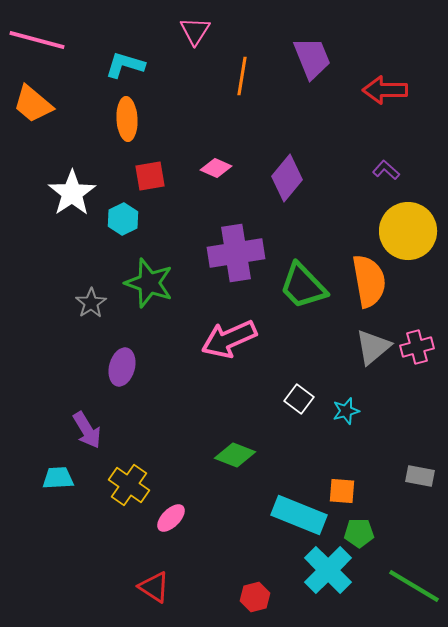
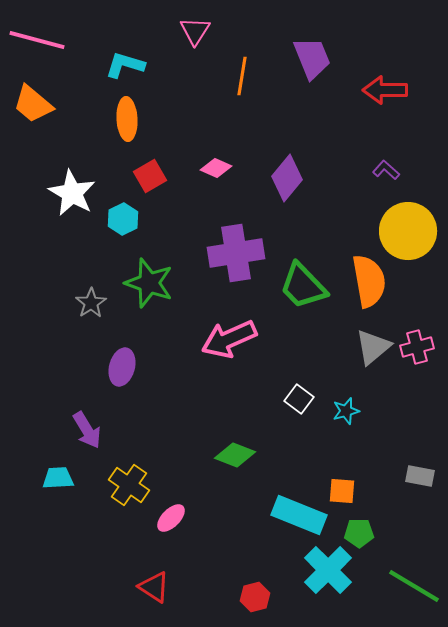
red square: rotated 20 degrees counterclockwise
white star: rotated 9 degrees counterclockwise
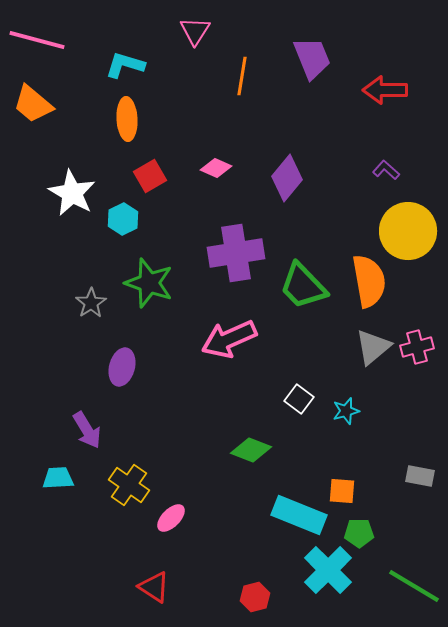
green diamond: moved 16 px right, 5 px up
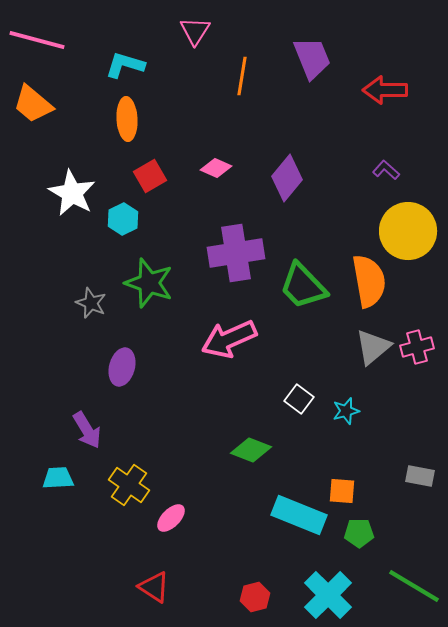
gray star: rotated 16 degrees counterclockwise
cyan cross: moved 25 px down
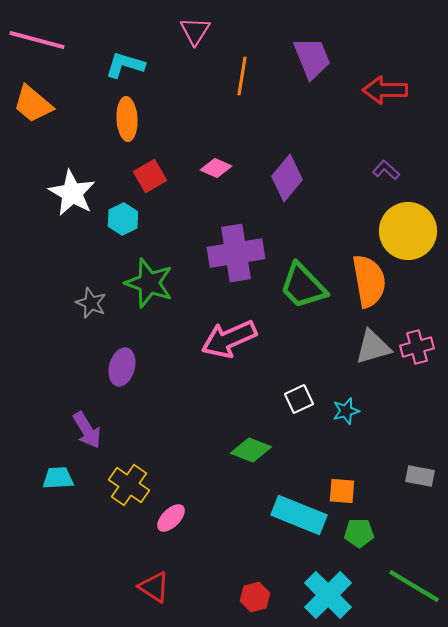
gray triangle: rotated 24 degrees clockwise
white square: rotated 28 degrees clockwise
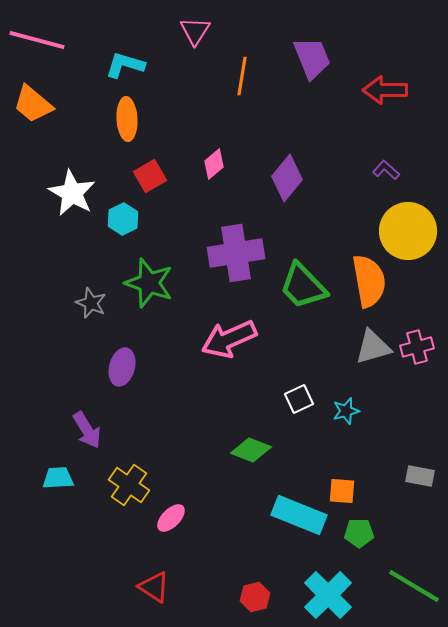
pink diamond: moved 2 px left, 4 px up; rotated 64 degrees counterclockwise
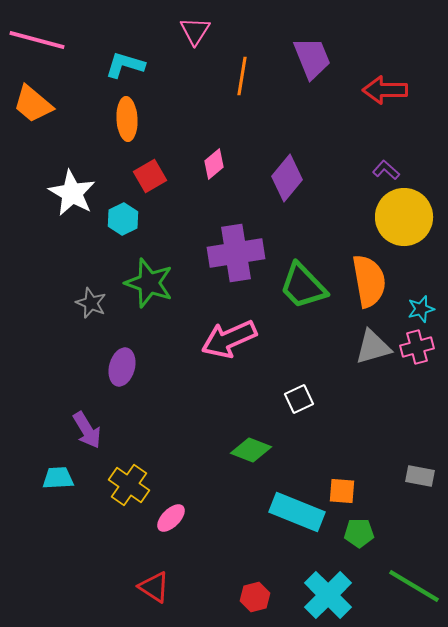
yellow circle: moved 4 px left, 14 px up
cyan star: moved 75 px right, 102 px up
cyan rectangle: moved 2 px left, 3 px up
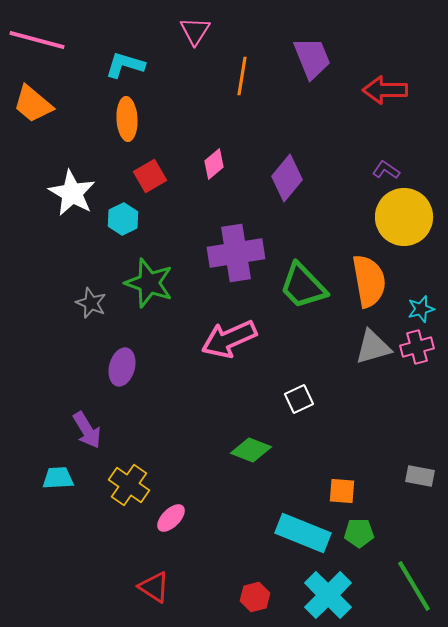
purple L-shape: rotated 8 degrees counterclockwise
cyan rectangle: moved 6 px right, 21 px down
green line: rotated 28 degrees clockwise
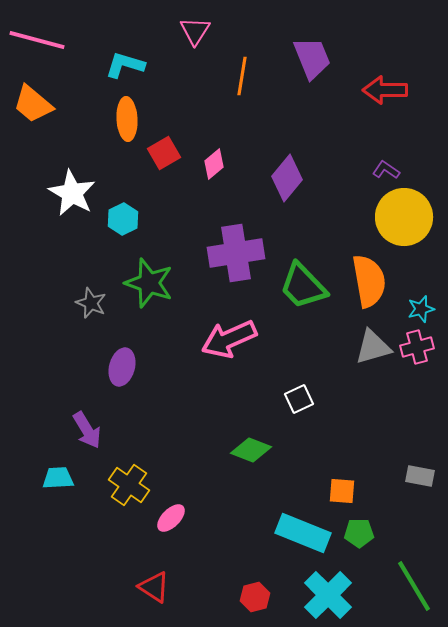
red square: moved 14 px right, 23 px up
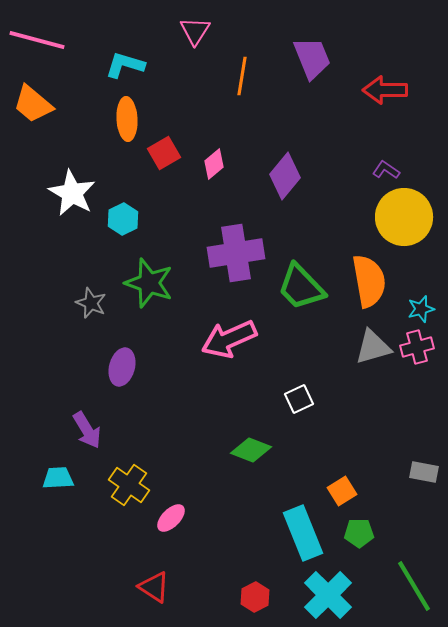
purple diamond: moved 2 px left, 2 px up
green trapezoid: moved 2 px left, 1 px down
gray rectangle: moved 4 px right, 4 px up
orange square: rotated 36 degrees counterclockwise
cyan rectangle: rotated 46 degrees clockwise
red hexagon: rotated 12 degrees counterclockwise
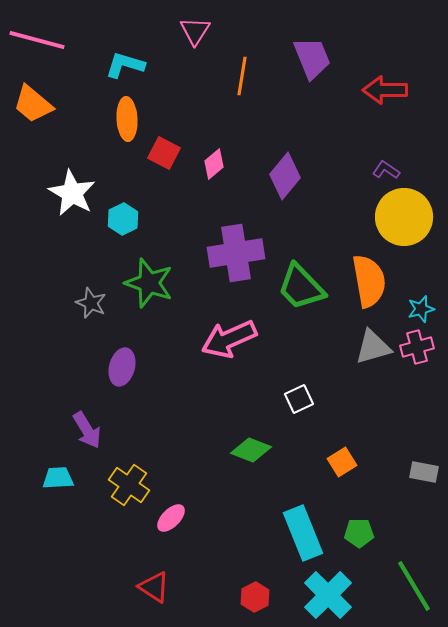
red square: rotated 32 degrees counterclockwise
orange square: moved 29 px up
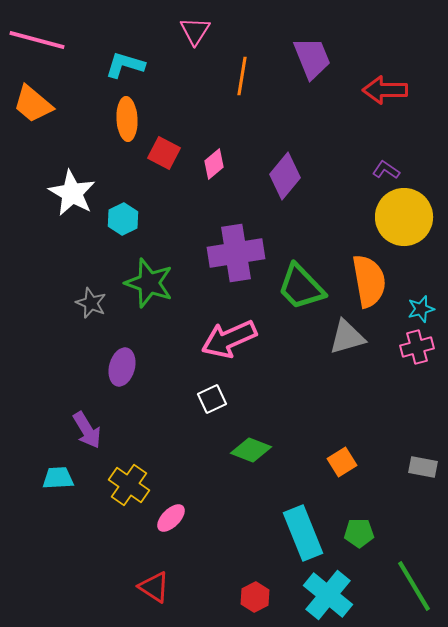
gray triangle: moved 26 px left, 10 px up
white square: moved 87 px left
gray rectangle: moved 1 px left, 5 px up
cyan cross: rotated 6 degrees counterclockwise
